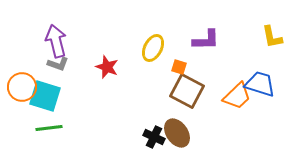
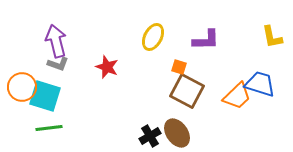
yellow ellipse: moved 11 px up
black cross: moved 4 px left, 1 px up; rotated 35 degrees clockwise
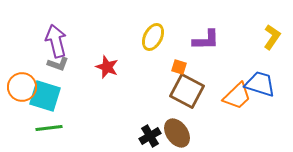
yellow L-shape: rotated 135 degrees counterclockwise
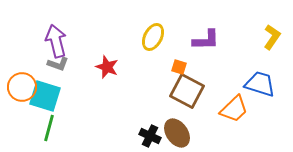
orange trapezoid: moved 3 px left, 13 px down
green line: rotated 68 degrees counterclockwise
black cross: rotated 35 degrees counterclockwise
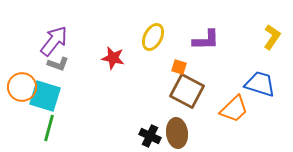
purple arrow: moved 2 px left; rotated 52 degrees clockwise
red star: moved 6 px right, 9 px up; rotated 10 degrees counterclockwise
brown ellipse: rotated 28 degrees clockwise
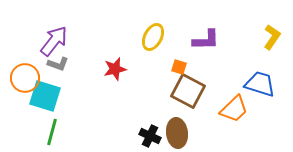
red star: moved 2 px right, 11 px down; rotated 25 degrees counterclockwise
orange circle: moved 3 px right, 9 px up
brown square: moved 1 px right
green line: moved 3 px right, 4 px down
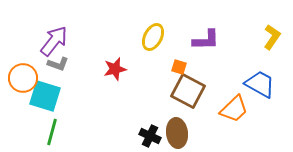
orange circle: moved 2 px left
blue trapezoid: rotated 12 degrees clockwise
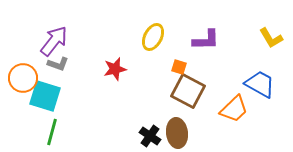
yellow L-shape: moved 1 px left, 1 px down; rotated 115 degrees clockwise
black cross: rotated 10 degrees clockwise
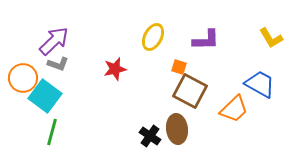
purple arrow: rotated 8 degrees clockwise
brown square: moved 2 px right
cyan square: rotated 20 degrees clockwise
brown ellipse: moved 4 px up
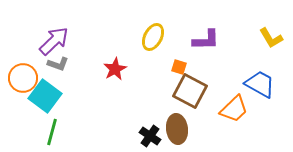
red star: rotated 15 degrees counterclockwise
